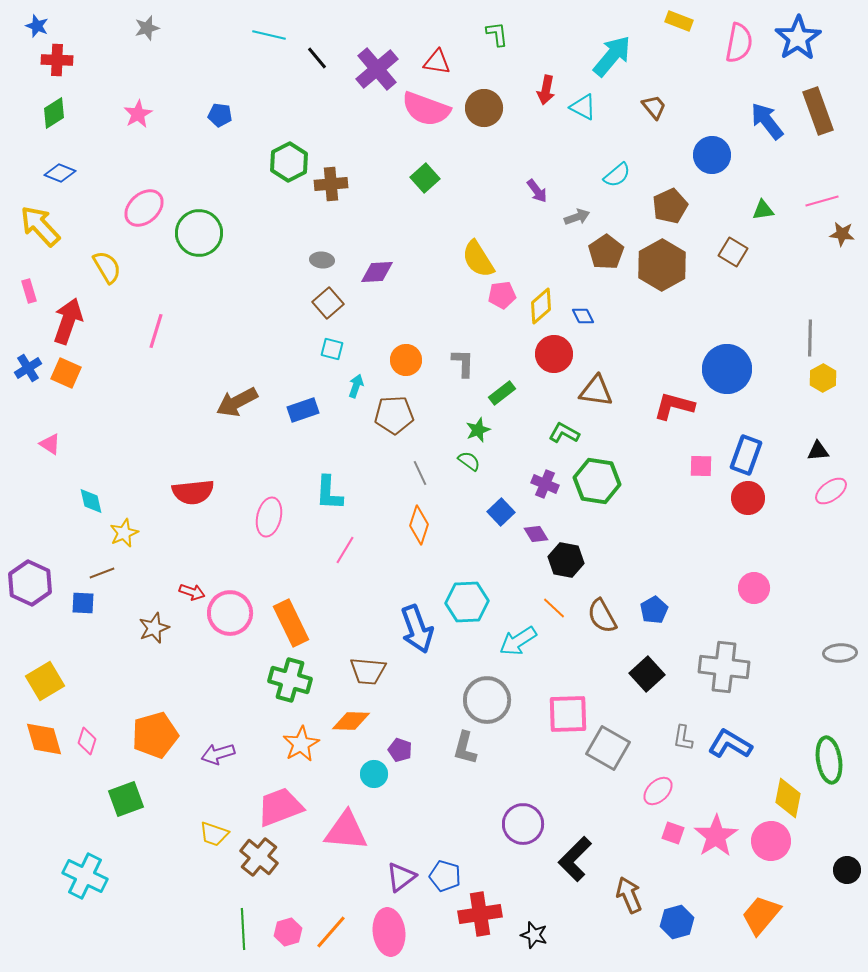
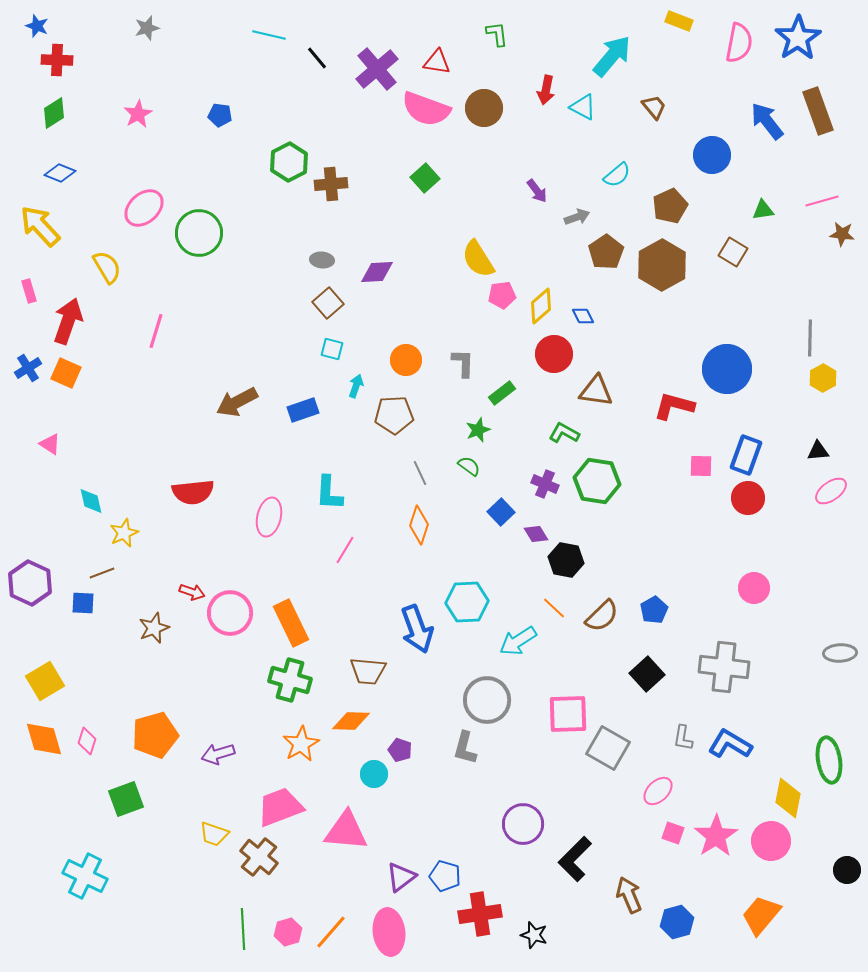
green semicircle at (469, 461): moved 5 px down
brown semicircle at (602, 616): rotated 105 degrees counterclockwise
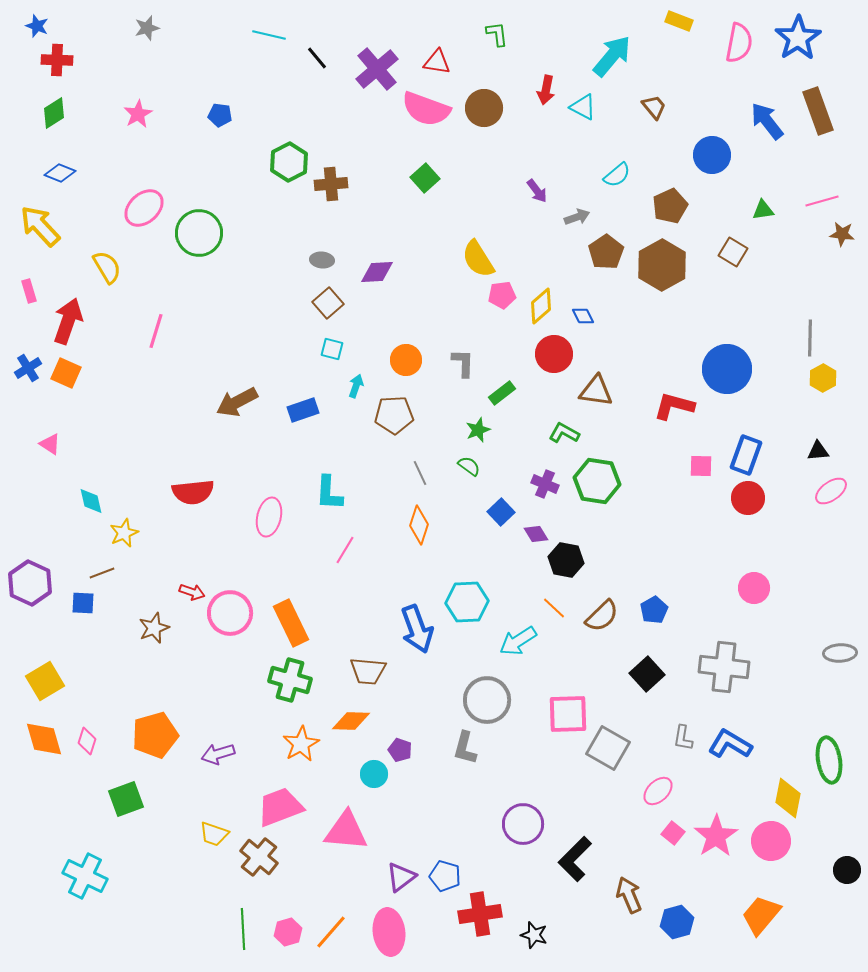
pink square at (673, 833): rotated 20 degrees clockwise
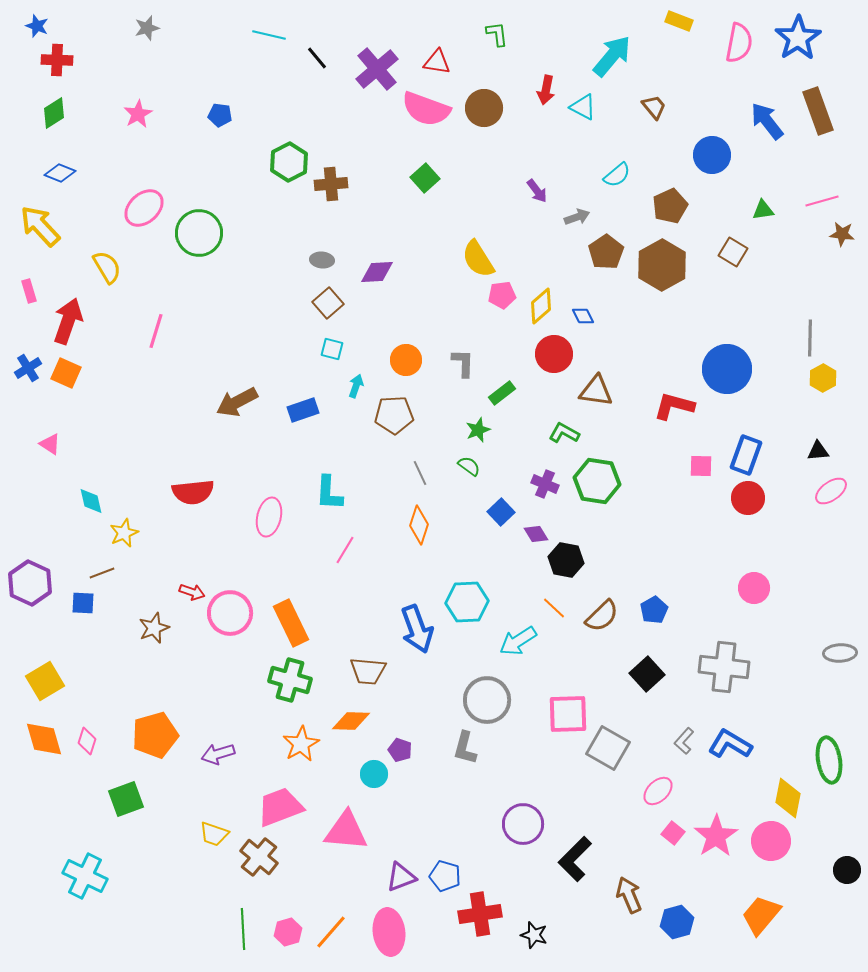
gray L-shape at (683, 738): moved 1 px right, 3 px down; rotated 32 degrees clockwise
purple triangle at (401, 877): rotated 16 degrees clockwise
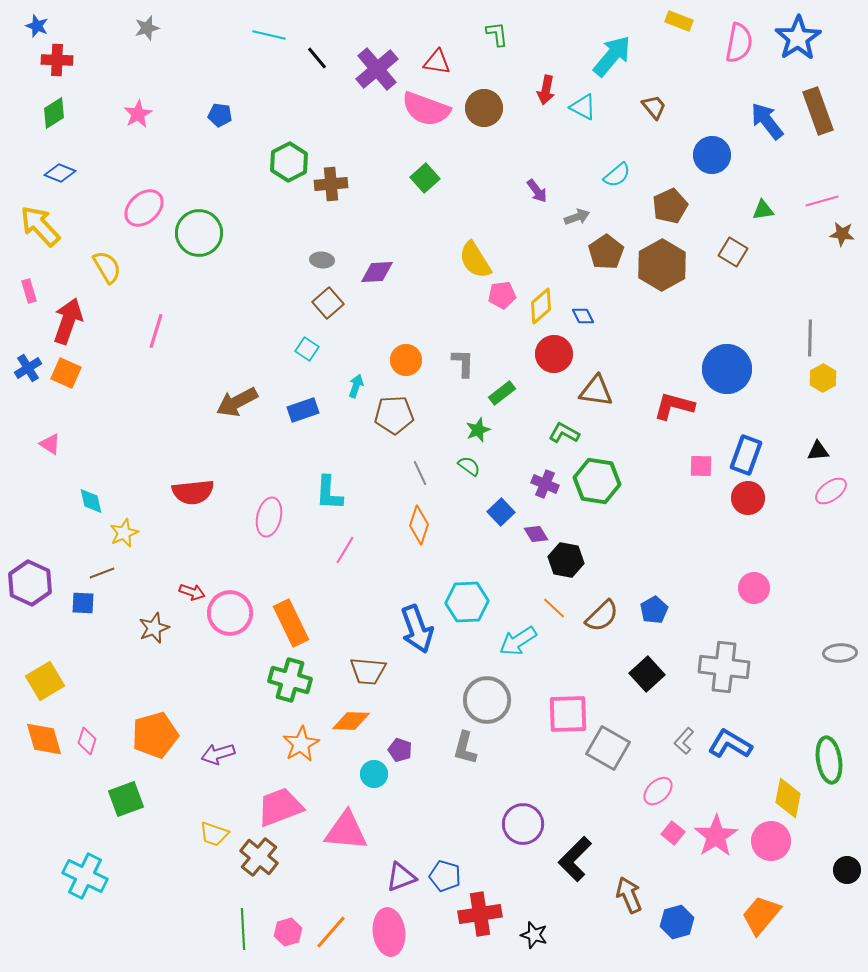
yellow semicircle at (478, 259): moved 3 px left, 1 px down
cyan square at (332, 349): moved 25 px left; rotated 20 degrees clockwise
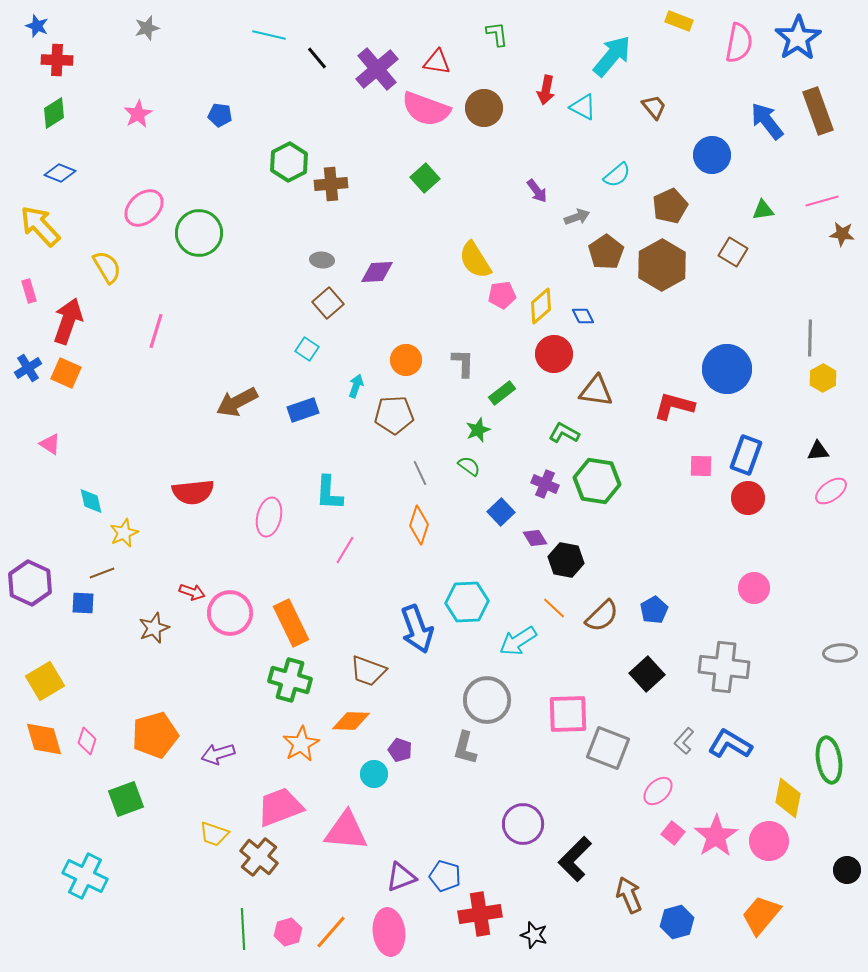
purple diamond at (536, 534): moved 1 px left, 4 px down
brown trapezoid at (368, 671): rotated 15 degrees clockwise
gray square at (608, 748): rotated 9 degrees counterclockwise
pink circle at (771, 841): moved 2 px left
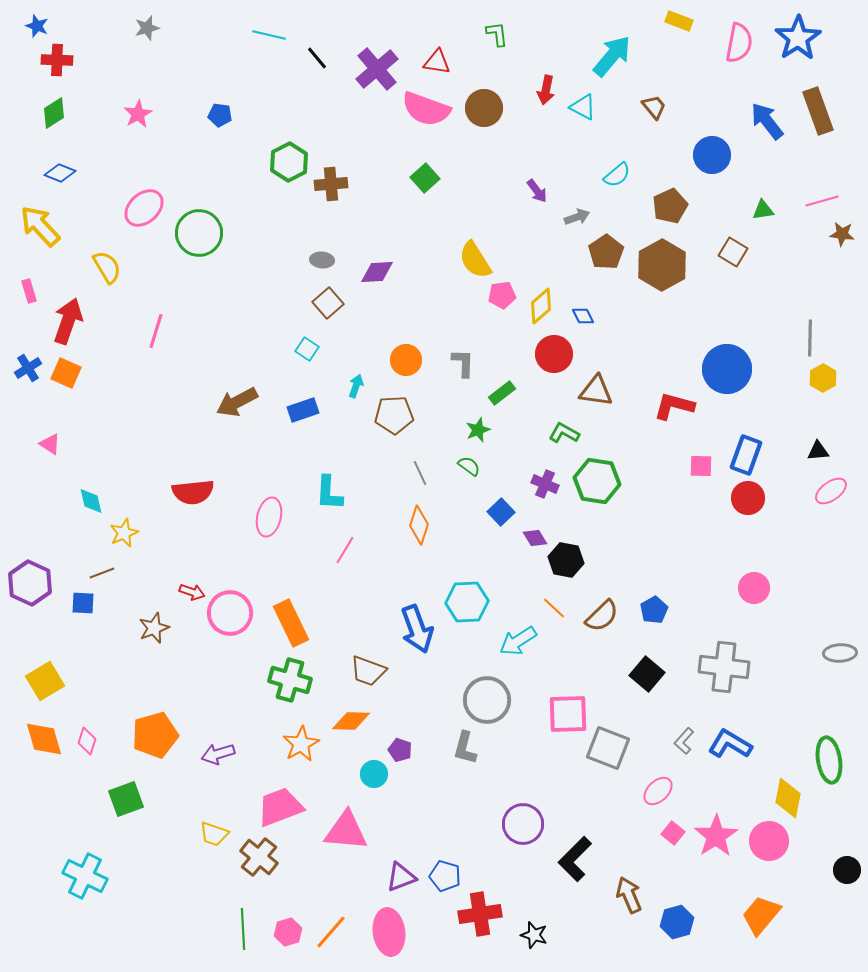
black square at (647, 674): rotated 8 degrees counterclockwise
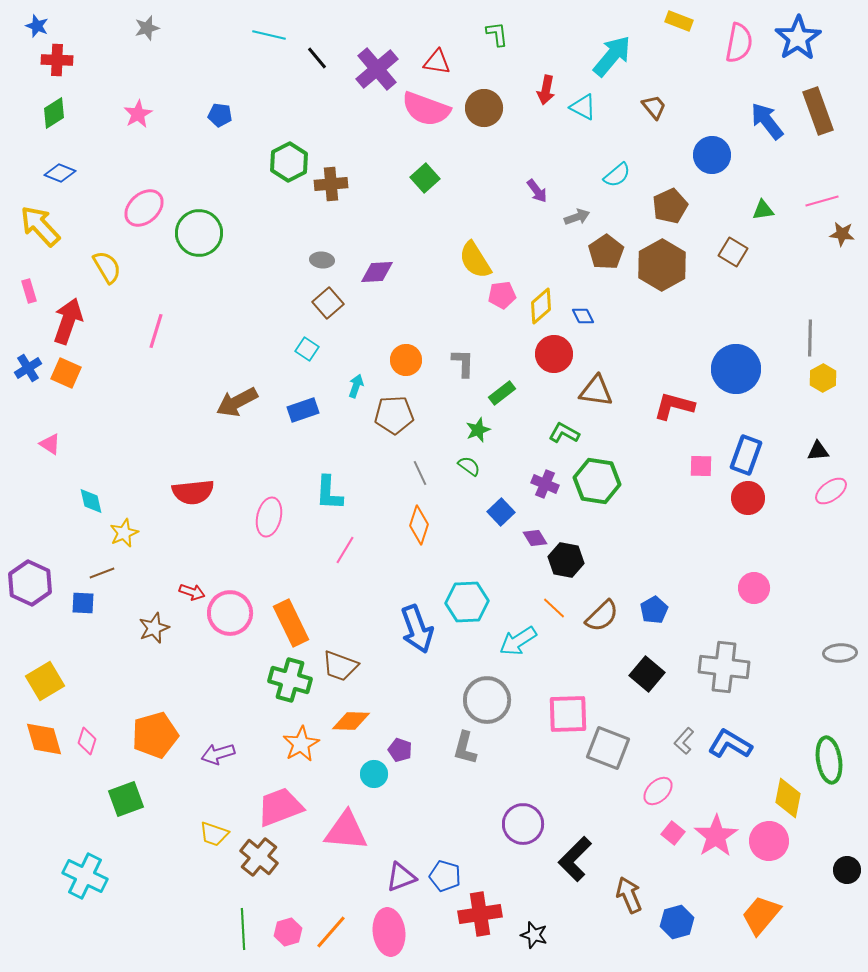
blue circle at (727, 369): moved 9 px right
brown trapezoid at (368, 671): moved 28 px left, 5 px up
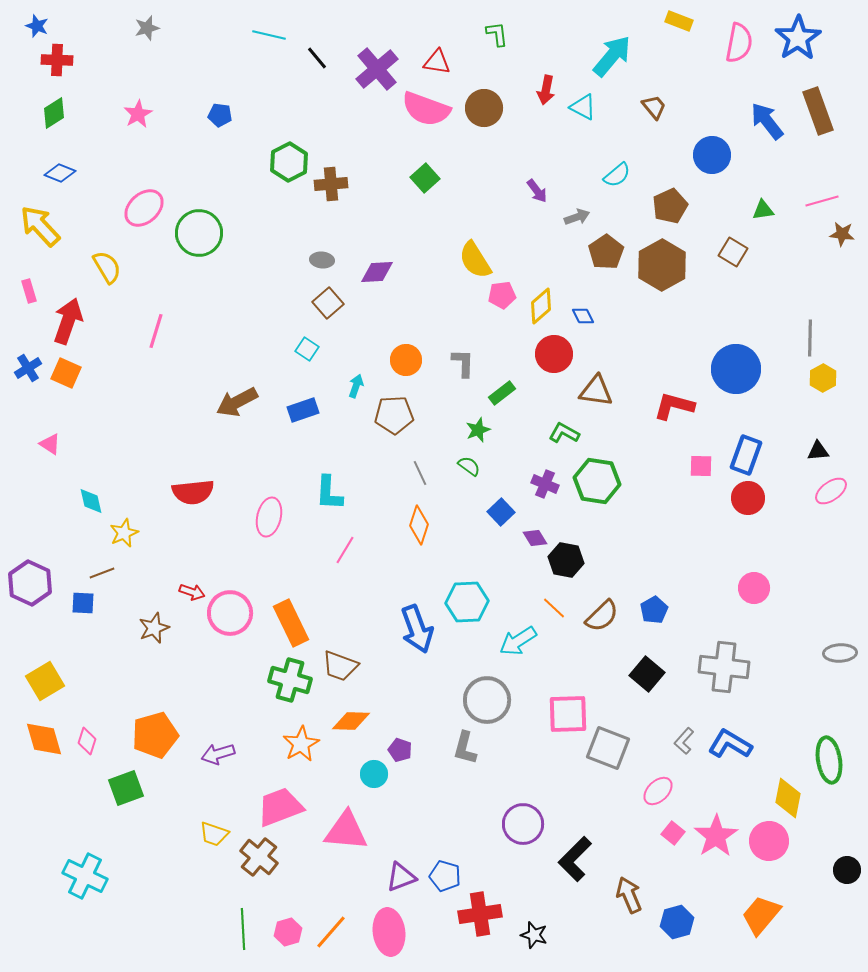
green square at (126, 799): moved 11 px up
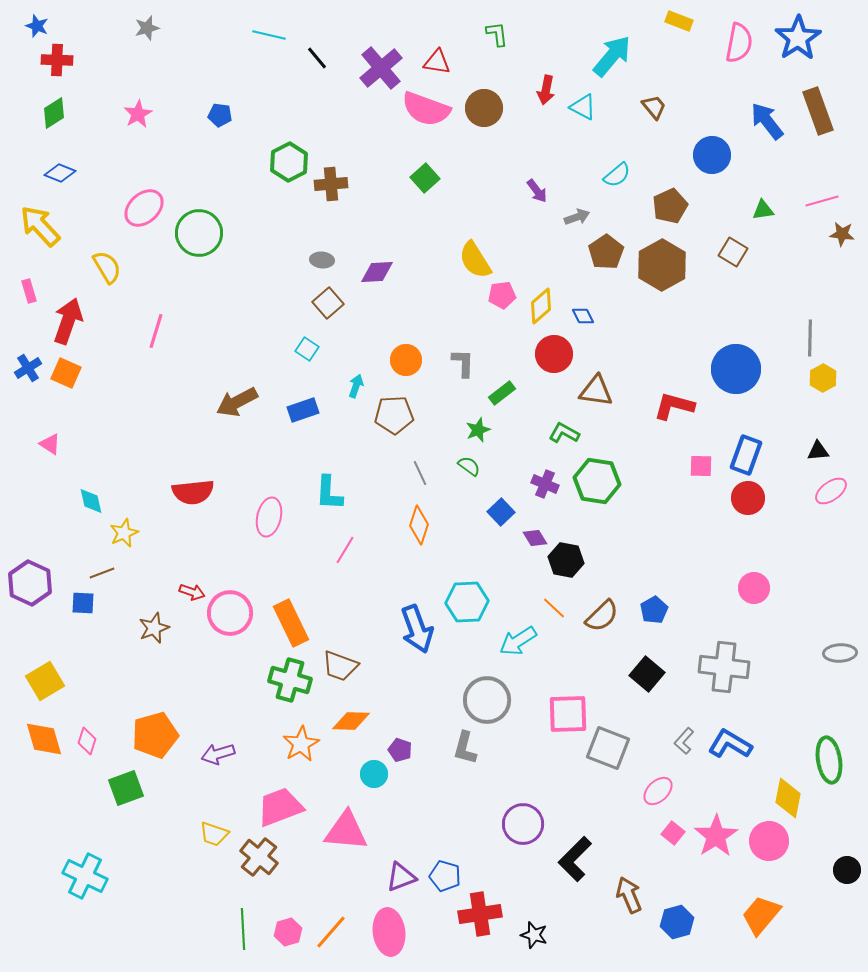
purple cross at (377, 69): moved 4 px right, 1 px up
